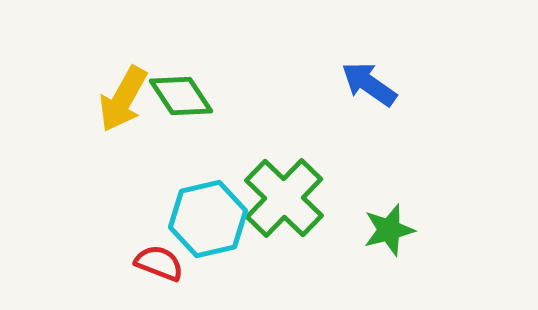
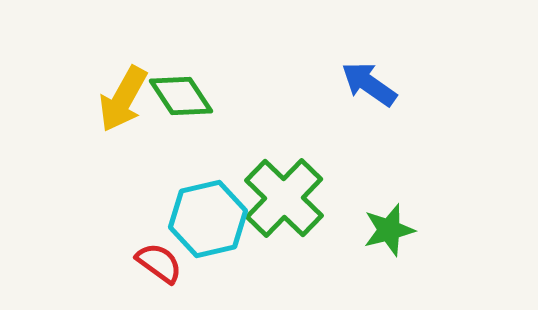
red semicircle: rotated 15 degrees clockwise
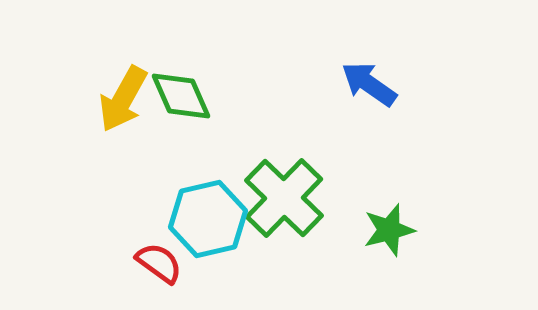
green diamond: rotated 10 degrees clockwise
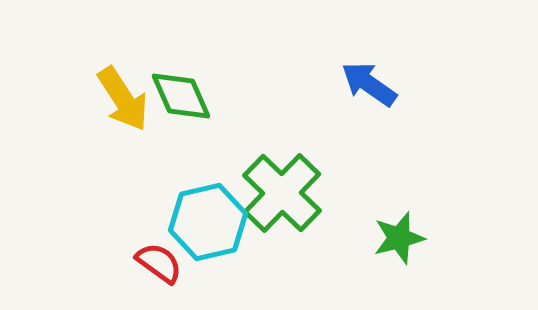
yellow arrow: rotated 62 degrees counterclockwise
green cross: moved 2 px left, 5 px up
cyan hexagon: moved 3 px down
green star: moved 10 px right, 8 px down
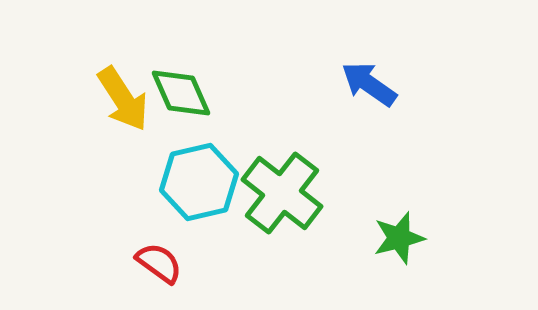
green diamond: moved 3 px up
green cross: rotated 6 degrees counterclockwise
cyan hexagon: moved 9 px left, 40 px up
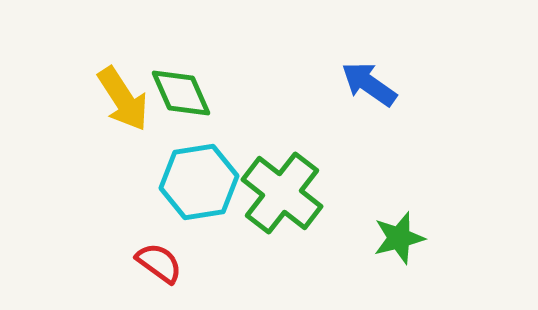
cyan hexagon: rotated 4 degrees clockwise
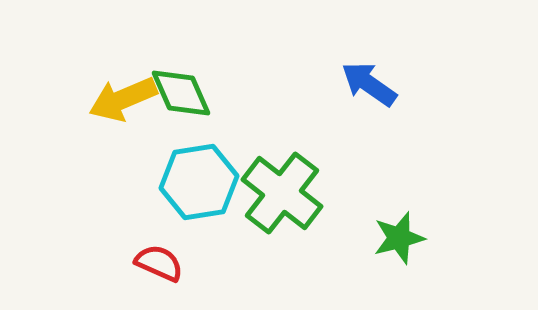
yellow arrow: rotated 100 degrees clockwise
red semicircle: rotated 12 degrees counterclockwise
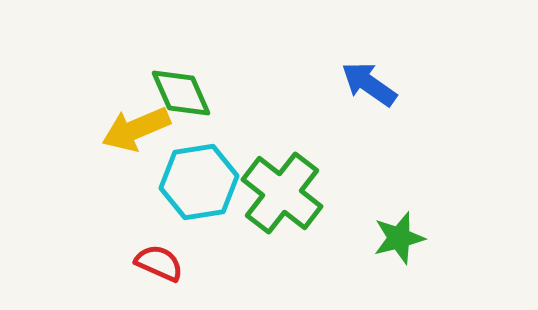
yellow arrow: moved 13 px right, 30 px down
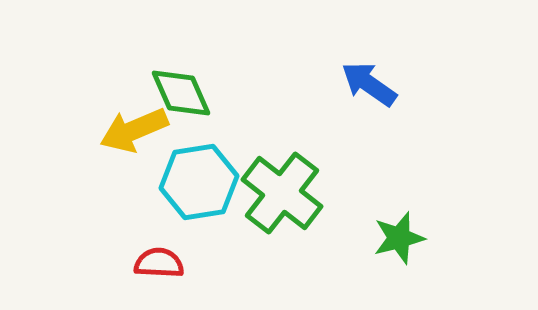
yellow arrow: moved 2 px left, 1 px down
red semicircle: rotated 21 degrees counterclockwise
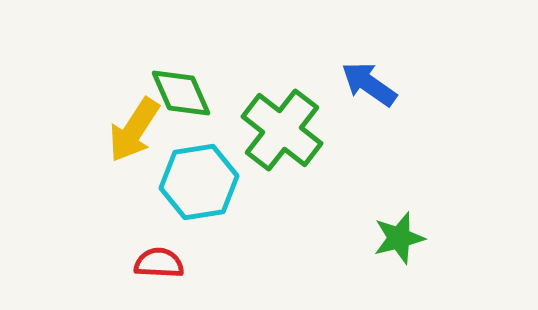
yellow arrow: rotated 34 degrees counterclockwise
green cross: moved 63 px up
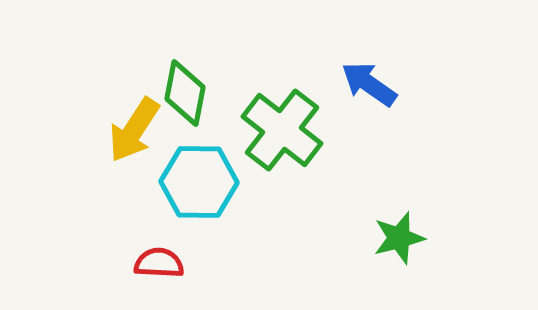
green diamond: moved 4 px right; rotated 34 degrees clockwise
cyan hexagon: rotated 10 degrees clockwise
